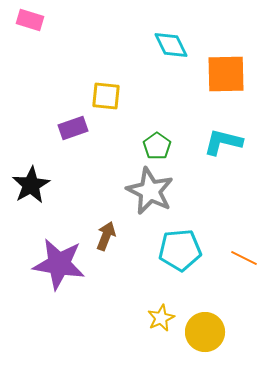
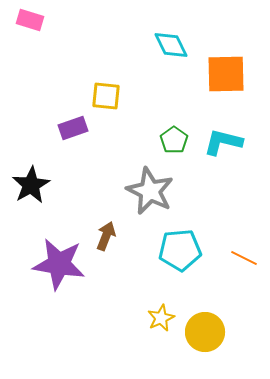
green pentagon: moved 17 px right, 6 px up
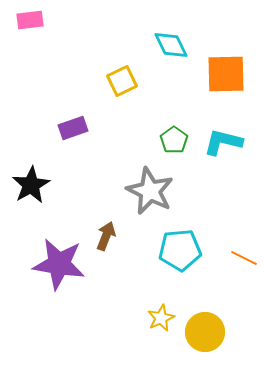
pink rectangle: rotated 24 degrees counterclockwise
yellow square: moved 16 px right, 15 px up; rotated 32 degrees counterclockwise
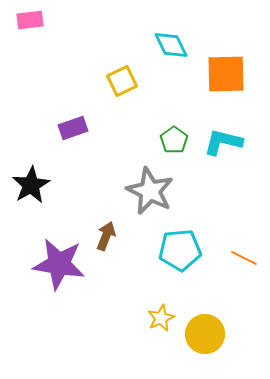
yellow circle: moved 2 px down
